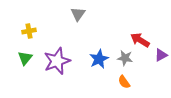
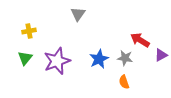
orange semicircle: rotated 16 degrees clockwise
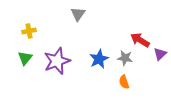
purple triangle: moved 1 px left, 1 px up; rotated 16 degrees counterclockwise
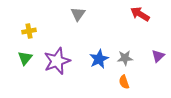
red arrow: moved 26 px up
purple triangle: moved 2 px left, 2 px down
gray star: rotated 14 degrees counterclockwise
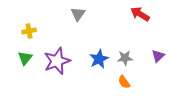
orange semicircle: rotated 16 degrees counterclockwise
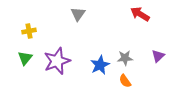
blue star: moved 1 px right, 6 px down
orange semicircle: moved 1 px right, 1 px up
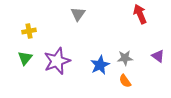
red arrow: rotated 36 degrees clockwise
purple triangle: rotated 40 degrees counterclockwise
